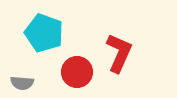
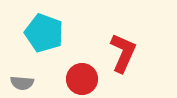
red L-shape: moved 4 px right
red circle: moved 5 px right, 7 px down
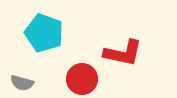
red L-shape: rotated 78 degrees clockwise
gray semicircle: rotated 10 degrees clockwise
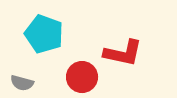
cyan pentagon: moved 1 px down
red circle: moved 2 px up
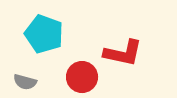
gray semicircle: moved 3 px right, 1 px up
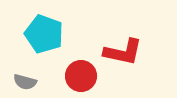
red L-shape: moved 1 px up
red circle: moved 1 px left, 1 px up
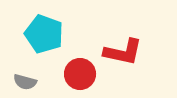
red circle: moved 1 px left, 2 px up
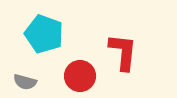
red L-shape: rotated 96 degrees counterclockwise
red circle: moved 2 px down
